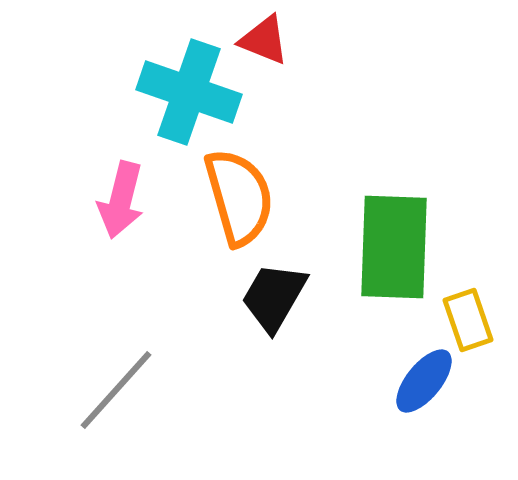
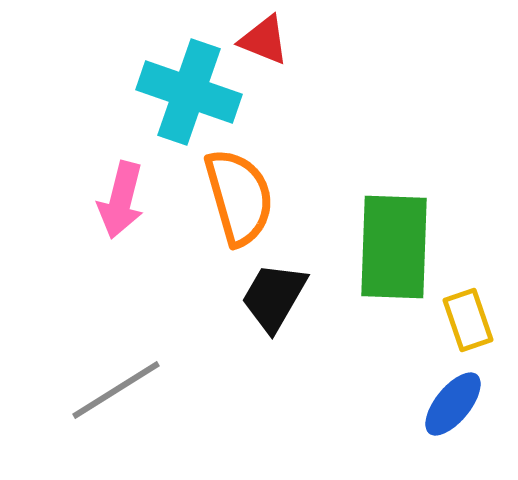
blue ellipse: moved 29 px right, 23 px down
gray line: rotated 16 degrees clockwise
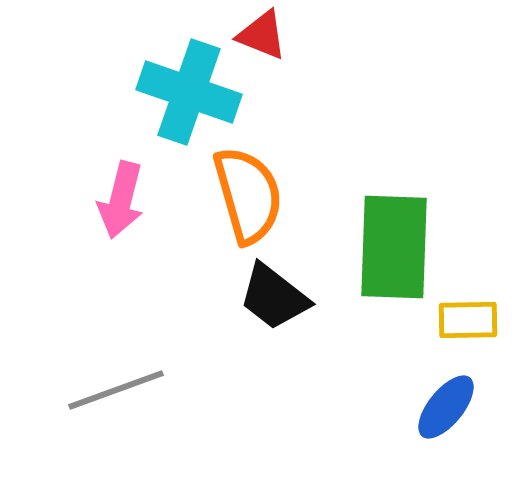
red triangle: moved 2 px left, 5 px up
orange semicircle: moved 9 px right, 2 px up
black trapezoid: rotated 82 degrees counterclockwise
yellow rectangle: rotated 72 degrees counterclockwise
gray line: rotated 12 degrees clockwise
blue ellipse: moved 7 px left, 3 px down
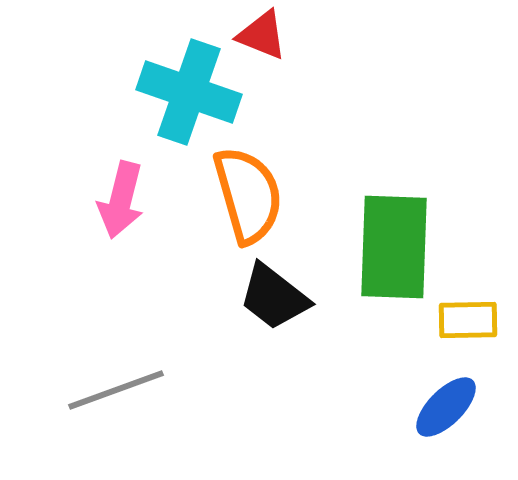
blue ellipse: rotated 6 degrees clockwise
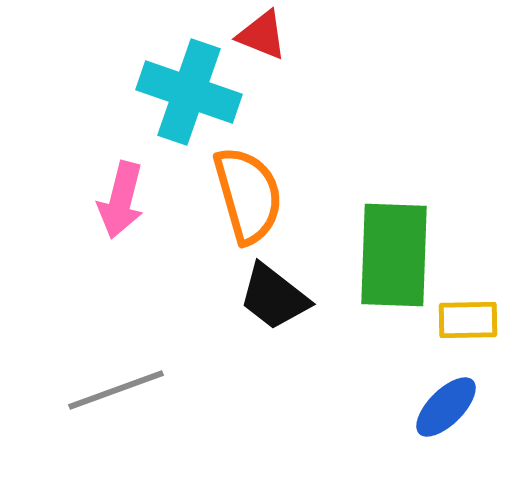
green rectangle: moved 8 px down
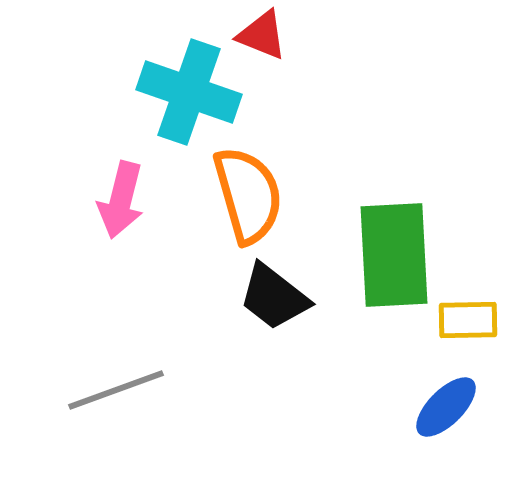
green rectangle: rotated 5 degrees counterclockwise
